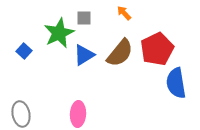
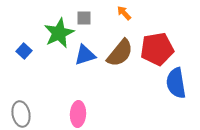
red pentagon: rotated 16 degrees clockwise
blue triangle: moved 1 px right; rotated 15 degrees clockwise
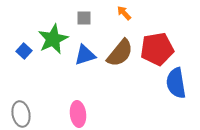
green star: moved 6 px left, 6 px down
pink ellipse: rotated 10 degrees counterclockwise
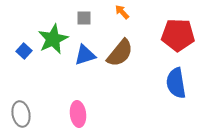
orange arrow: moved 2 px left, 1 px up
red pentagon: moved 21 px right, 14 px up; rotated 12 degrees clockwise
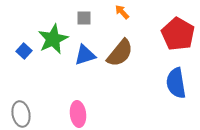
red pentagon: moved 1 px up; rotated 28 degrees clockwise
